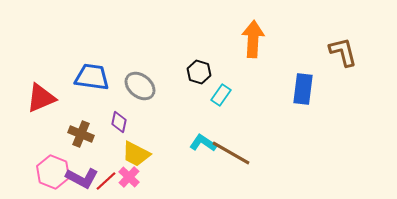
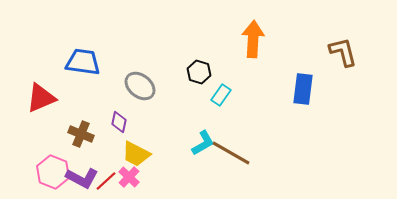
blue trapezoid: moved 9 px left, 15 px up
cyan L-shape: rotated 116 degrees clockwise
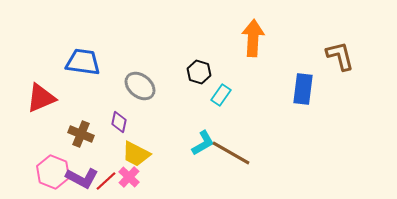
orange arrow: moved 1 px up
brown L-shape: moved 3 px left, 4 px down
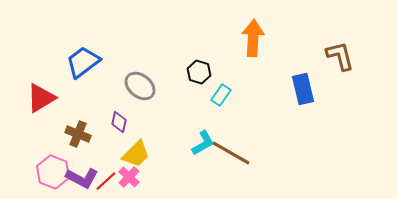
blue trapezoid: rotated 45 degrees counterclockwise
blue rectangle: rotated 20 degrees counterclockwise
red triangle: rotated 8 degrees counterclockwise
brown cross: moved 3 px left
yellow trapezoid: rotated 72 degrees counterclockwise
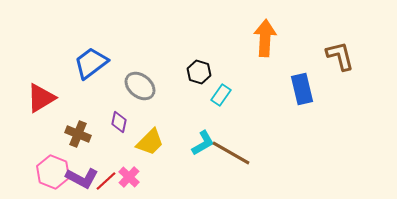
orange arrow: moved 12 px right
blue trapezoid: moved 8 px right, 1 px down
blue rectangle: moved 1 px left
yellow trapezoid: moved 14 px right, 12 px up
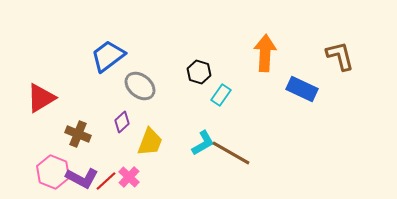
orange arrow: moved 15 px down
blue trapezoid: moved 17 px right, 7 px up
blue rectangle: rotated 52 degrees counterclockwise
purple diamond: moved 3 px right; rotated 35 degrees clockwise
yellow trapezoid: rotated 24 degrees counterclockwise
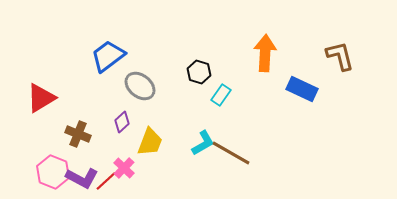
pink cross: moved 5 px left, 9 px up
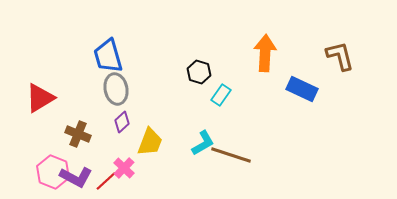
blue trapezoid: rotated 69 degrees counterclockwise
gray ellipse: moved 24 px left, 3 px down; rotated 40 degrees clockwise
red triangle: moved 1 px left
brown line: moved 2 px down; rotated 12 degrees counterclockwise
purple L-shape: moved 6 px left, 1 px up
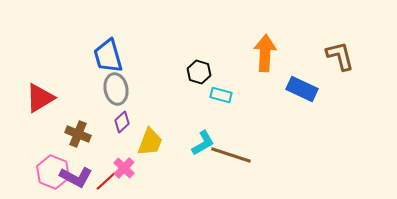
cyan rectangle: rotated 70 degrees clockwise
